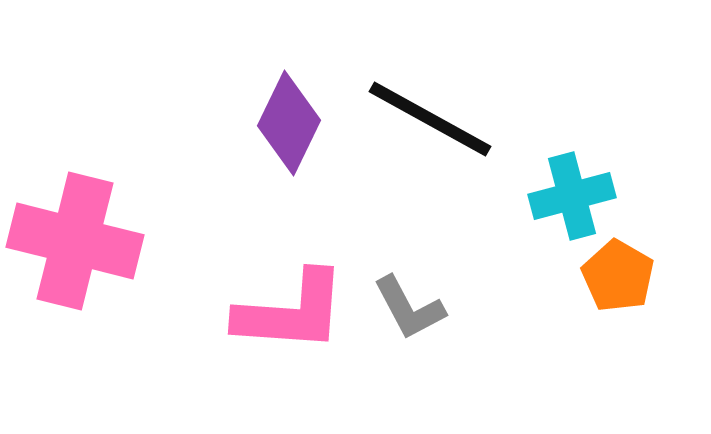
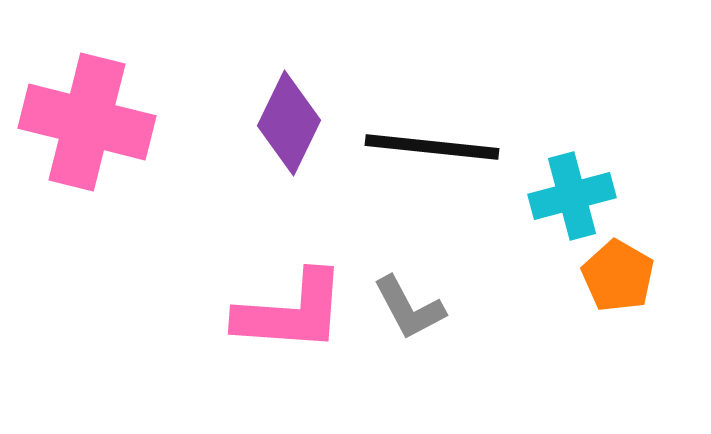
black line: moved 2 px right, 28 px down; rotated 23 degrees counterclockwise
pink cross: moved 12 px right, 119 px up
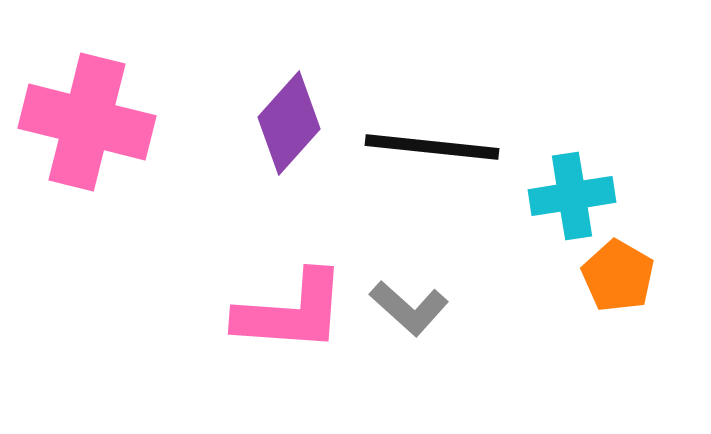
purple diamond: rotated 16 degrees clockwise
cyan cross: rotated 6 degrees clockwise
gray L-shape: rotated 20 degrees counterclockwise
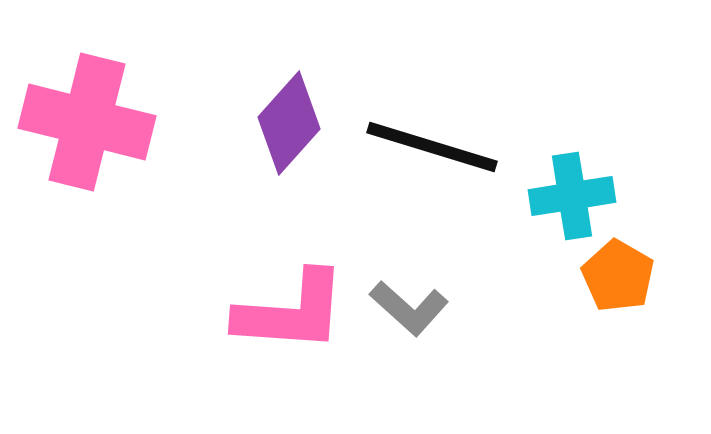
black line: rotated 11 degrees clockwise
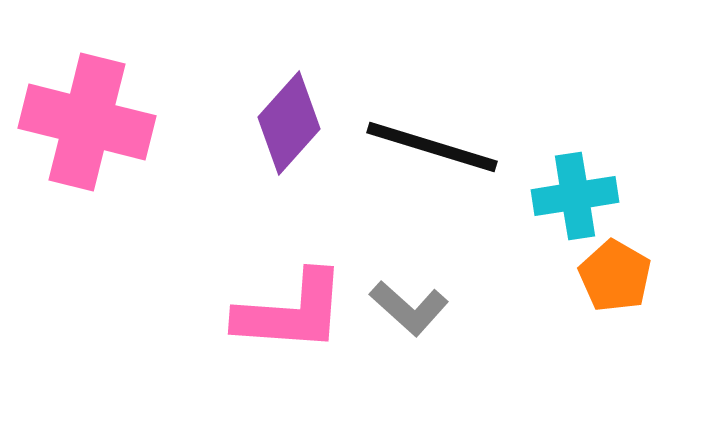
cyan cross: moved 3 px right
orange pentagon: moved 3 px left
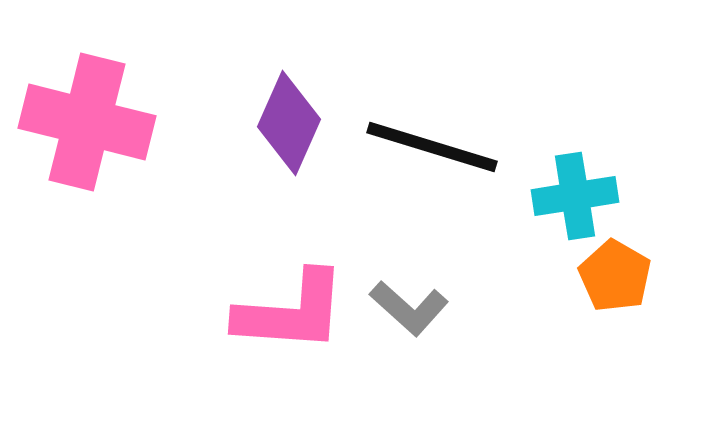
purple diamond: rotated 18 degrees counterclockwise
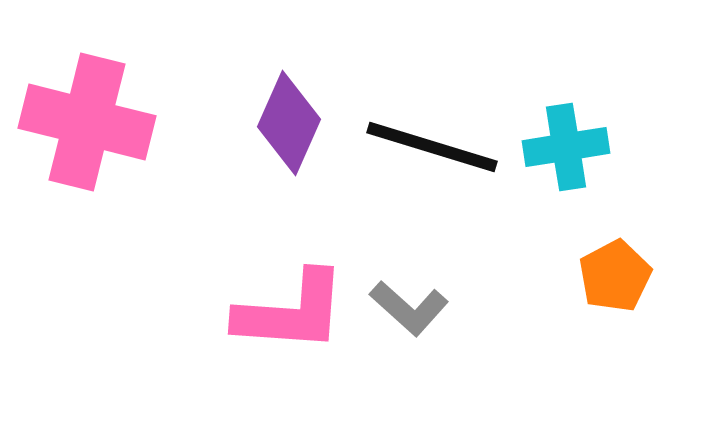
cyan cross: moved 9 px left, 49 px up
orange pentagon: rotated 14 degrees clockwise
